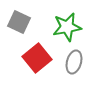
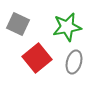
gray square: moved 1 px left, 2 px down
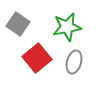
gray square: rotated 10 degrees clockwise
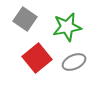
gray square: moved 7 px right, 5 px up
gray ellipse: rotated 50 degrees clockwise
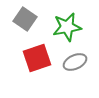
red square: rotated 20 degrees clockwise
gray ellipse: moved 1 px right
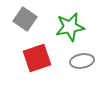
green star: moved 3 px right
gray ellipse: moved 7 px right, 1 px up; rotated 15 degrees clockwise
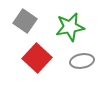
gray square: moved 2 px down
red square: rotated 28 degrees counterclockwise
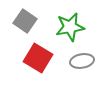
red square: moved 1 px right; rotated 12 degrees counterclockwise
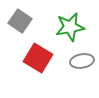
gray square: moved 5 px left
